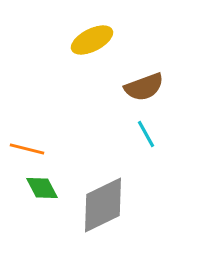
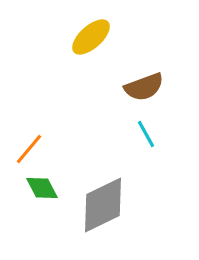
yellow ellipse: moved 1 px left, 3 px up; rotated 15 degrees counterclockwise
orange line: moved 2 px right; rotated 64 degrees counterclockwise
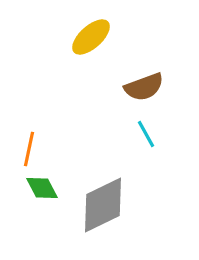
orange line: rotated 28 degrees counterclockwise
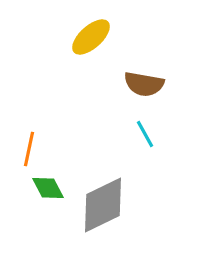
brown semicircle: moved 3 px up; rotated 30 degrees clockwise
cyan line: moved 1 px left
green diamond: moved 6 px right
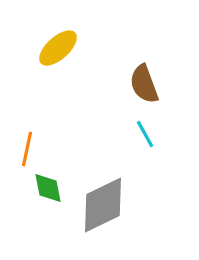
yellow ellipse: moved 33 px left, 11 px down
brown semicircle: rotated 60 degrees clockwise
orange line: moved 2 px left
green diamond: rotated 16 degrees clockwise
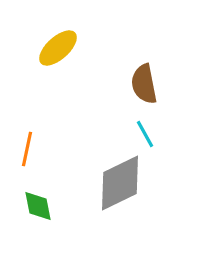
brown semicircle: rotated 9 degrees clockwise
green diamond: moved 10 px left, 18 px down
gray diamond: moved 17 px right, 22 px up
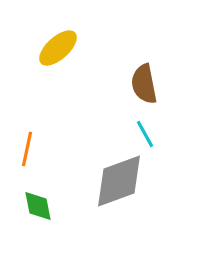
gray diamond: moved 1 px left, 2 px up; rotated 6 degrees clockwise
